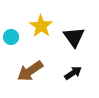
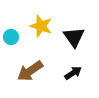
yellow star: rotated 15 degrees counterclockwise
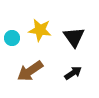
yellow star: moved 1 px left, 4 px down; rotated 10 degrees counterclockwise
cyan circle: moved 1 px right, 1 px down
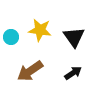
cyan circle: moved 1 px left, 1 px up
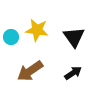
yellow star: moved 3 px left
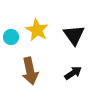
yellow star: rotated 20 degrees clockwise
black triangle: moved 2 px up
brown arrow: rotated 68 degrees counterclockwise
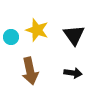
yellow star: rotated 10 degrees counterclockwise
black arrow: rotated 42 degrees clockwise
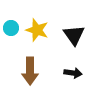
cyan circle: moved 9 px up
brown arrow: rotated 12 degrees clockwise
